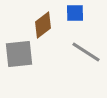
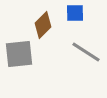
brown diamond: rotated 8 degrees counterclockwise
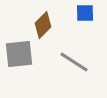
blue square: moved 10 px right
gray line: moved 12 px left, 10 px down
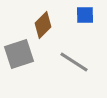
blue square: moved 2 px down
gray square: rotated 12 degrees counterclockwise
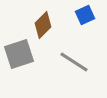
blue square: rotated 24 degrees counterclockwise
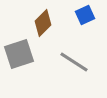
brown diamond: moved 2 px up
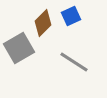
blue square: moved 14 px left, 1 px down
gray square: moved 6 px up; rotated 12 degrees counterclockwise
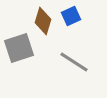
brown diamond: moved 2 px up; rotated 28 degrees counterclockwise
gray square: rotated 12 degrees clockwise
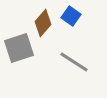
blue square: rotated 30 degrees counterclockwise
brown diamond: moved 2 px down; rotated 24 degrees clockwise
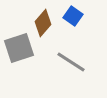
blue square: moved 2 px right
gray line: moved 3 px left
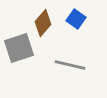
blue square: moved 3 px right, 3 px down
gray line: moved 1 px left, 3 px down; rotated 20 degrees counterclockwise
